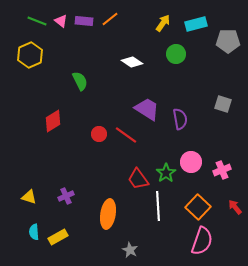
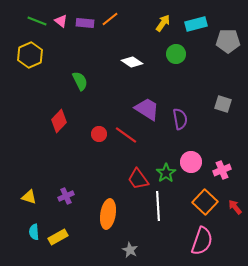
purple rectangle: moved 1 px right, 2 px down
red diamond: moved 6 px right; rotated 15 degrees counterclockwise
orange square: moved 7 px right, 5 px up
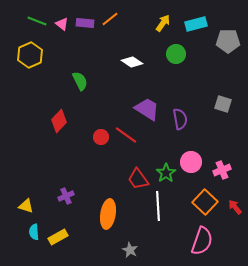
pink triangle: moved 1 px right, 3 px down
red circle: moved 2 px right, 3 px down
yellow triangle: moved 3 px left, 9 px down
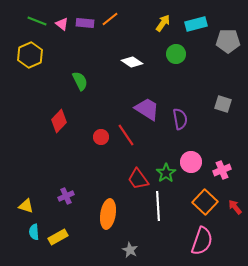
red line: rotated 20 degrees clockwise
